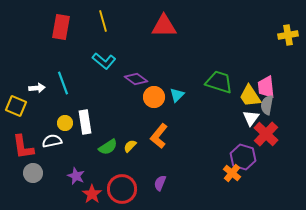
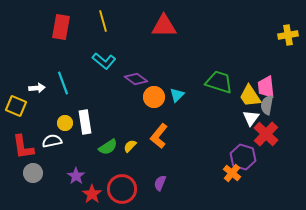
purple star: rotated 12 degrees clockwise
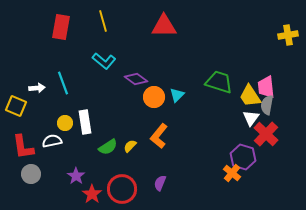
gray circle: moved 2 px left, 1 px down
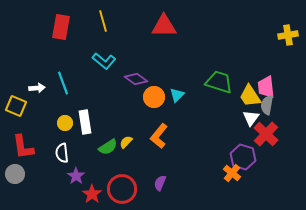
white semicircle: moved 10 px right, 12 px down; rotated 84 degrees counterclockwise
yellow semicircle: moved 4 px left, 4 px up
gray circle: moved 16 px left
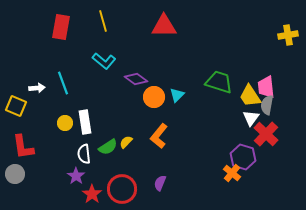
white semicircle: moved 22 px right, 1 px down
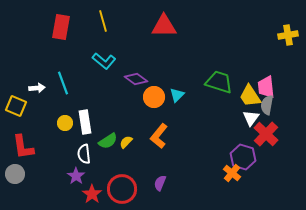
green semicircle: moved 6 px up
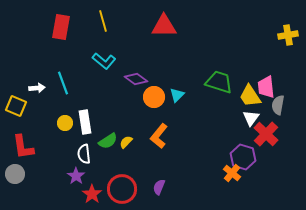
gray semicircle: moved 11 px right
purple semicircle: moved 1 px left, 4 px down
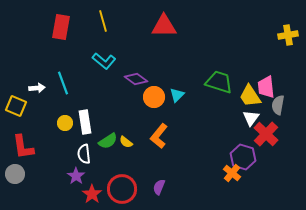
yellow semicircle: rotated 96 degrees counterclockwise
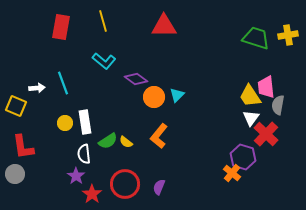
green trapezoid: moved 37 px right, 44 px up
red circle: moved 3 px right, 5 px up
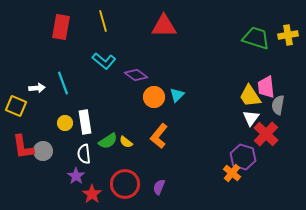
purple diamond: moved 4 px up
gray circle: moved 28 px right, 23 px up
